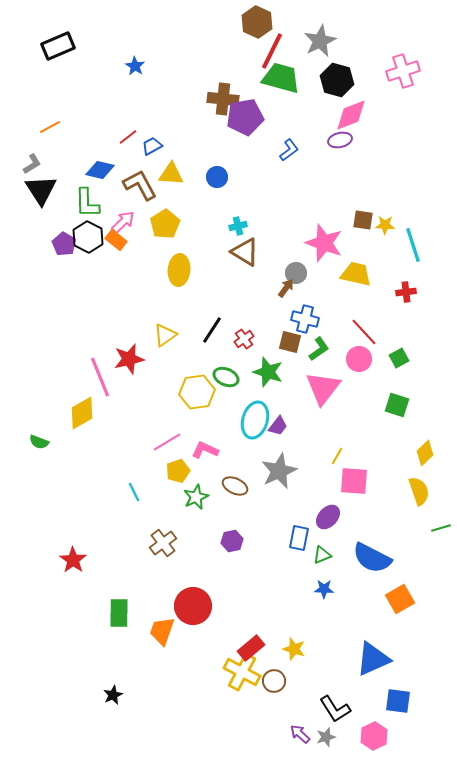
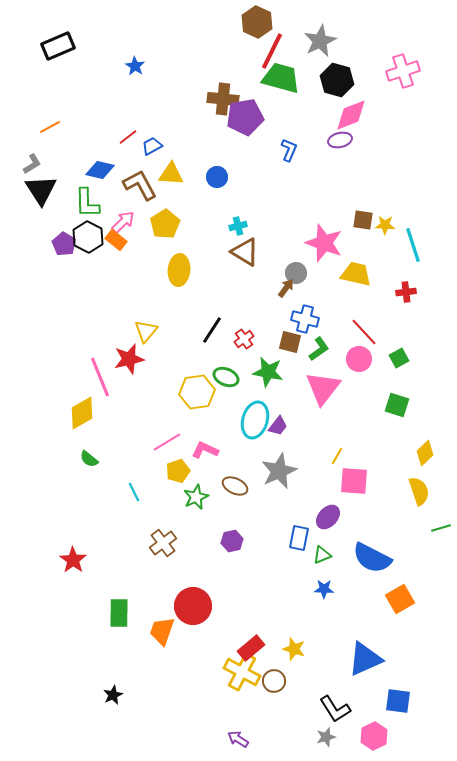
blue L-shape at (289, 150): rotated 30 degrees counterclockwise
yellow triangle at (165, 335): moved 19 px left, 4 px up; rotated 15 degrees counterclockwise
green star at (268, 372): rotated 8 degrees counterclockwise
green semicircle at (39, 442): moved 50 px right, 17 px down; rotated 18 degrees clockwise
blue triangle at (373, 659): moved 8 px left
purple arrow at (300, 734): moved 62 px left, 5 px down; rotated 10 degrees counterclockwise
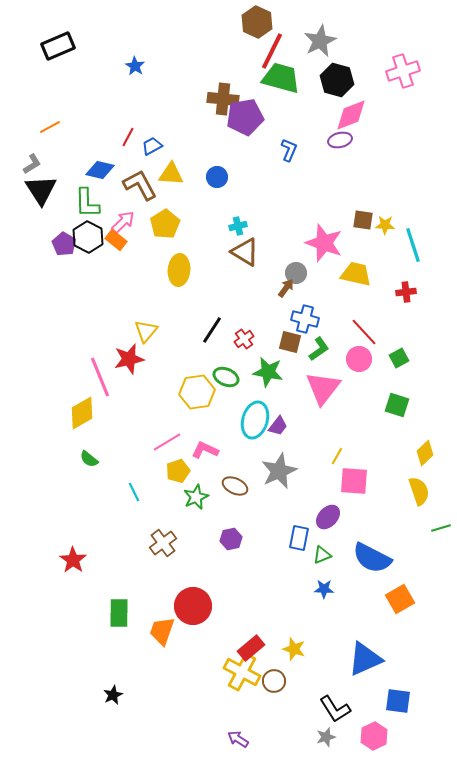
red line at (128, 137): rotated 24 degrees counterclockwise
purple hexagon at (232, 541): moved 1 px left, 2 px up
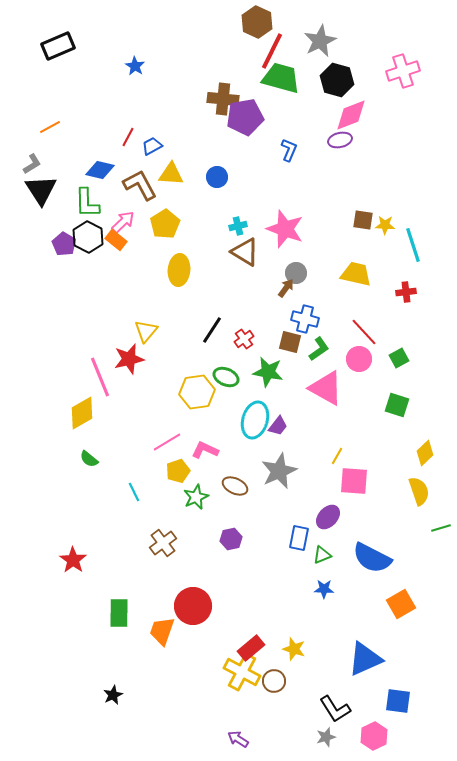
pink star at (324, 243): moved 39 px left, 14 px up
pink triangle at (323, 388): moved 3 px right; rotated 39 degrees counterclockwise
orange square at (400, 599): moved 1 px right, 5 px down
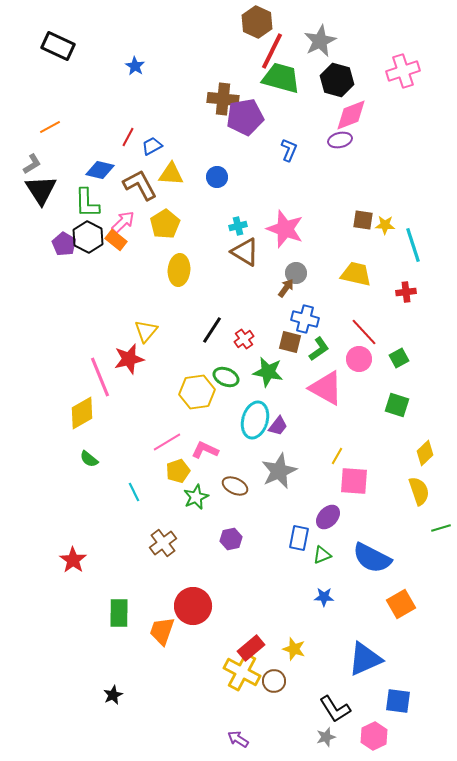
black rectangle at (58, 46): rotated 48 degrees clockwise
blue star at (324, 589): moved 8 px down
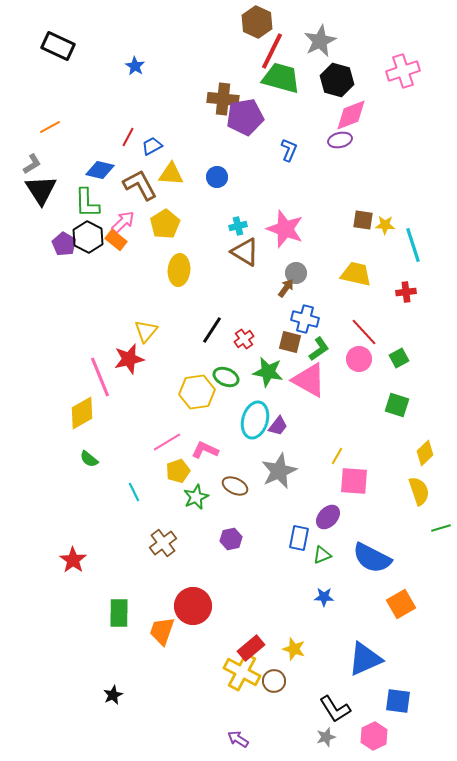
pink triangle at (326, 388): moved 17 px left, 8 px up
